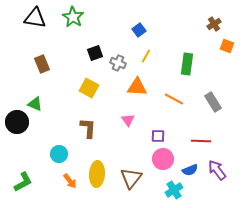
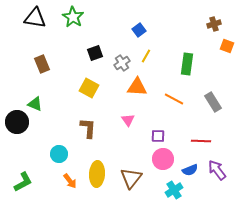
brown cross: rotated 16 degrees clockwise
gray cross: moved 4 px right; rotated 35 degrees clockwise
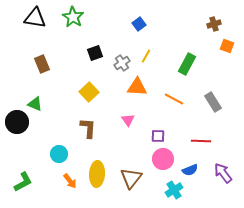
blue square: moved 6 px up
green rectangle: rotated 20 degrees clockwise
yellow square: moved 4 px down; rotated 18 degrees clockwise
purple arrow: moved 6 px right, 3 px down
